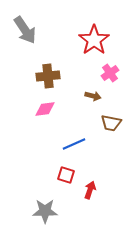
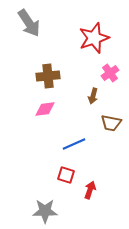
gray arrow: moved 4 px right, 7 px up
red star: moved 2 px up; rotated 16 degrees clockwise
brown arrow: rotated 91 degrees clockwise
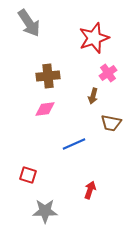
pink cross: moved 2 px left
red square: moved 38 px left
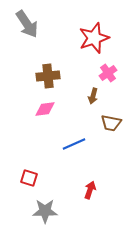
gray arrow: moved 2 px left, 1 px down
red square: moved 1 px right, 3 px down
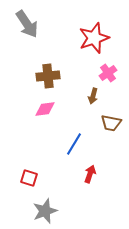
blue line: rotated 35 degrees counterclockwise
red arrow: moved 16 px up
gray star: rotated 20 degrees counterclockwise
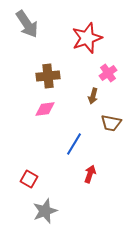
red star: moved 7 px left
red square: moved 1 px down; rotated 12 degrees clockwise
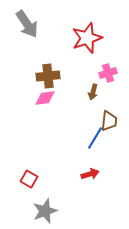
pink cross: rotated 18 degrees clockwise
brown arrow: moved 4 px up
pink diamond: moved 11 px up
brown trapezoid: moved 2 px left, 2 px up; rotated 95 degrees counterclockwise
blue line: moved 21 px right, 6 px up
red arrow: rotated 54 degrees clockwise
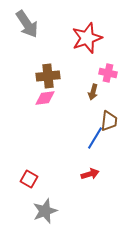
pink cross: rotated 30 degrees clockwise
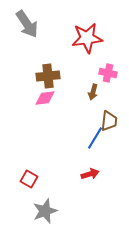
red star: rotated 12 degrees clockwise
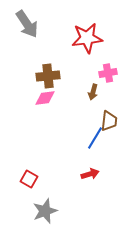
pink cross: rotated 24 degrees counterclockwise
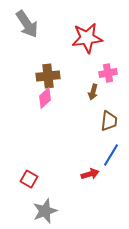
pink diamond: rotated 35 degrees counterclockwise
blue line: moved 16 px right, 17 px down
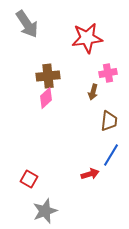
pink diamond: moved 1 px right
